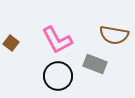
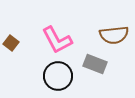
brown semicircle: rotated 16 degrees counterclockwise
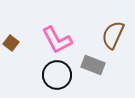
brown semicircle: moved 1 px left; rotated 120 degrees clockwise
gray rectangle: moved 2 px left, 1 px down
black circle: moved 1 px left, 1 px up
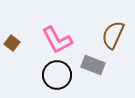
brown square: moved 1 px right
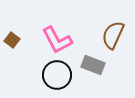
brown square: moved 3 px up
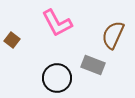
pink L-shape: moved 17 px up
black circle: moved 3 px down
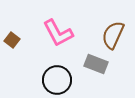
pink L-shape: moved 1 px right, 10 px down
gray rectangle: moved 3 px right, 1 px up
black circle: moved 2 px down
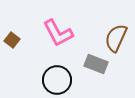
brown semicircle: moved 3 px right, 3 px down
